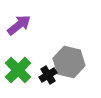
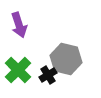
purple arrow: rotated 110 degrees clockwise
gray hexagon: moved 3 px left, 3 px up
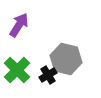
purple arrow: rotated 130 degrees counterclockwise
green cross: moved 1 px left
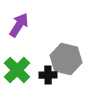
black cross: rotated 30 degrees clockwise
